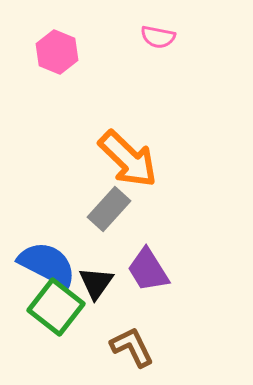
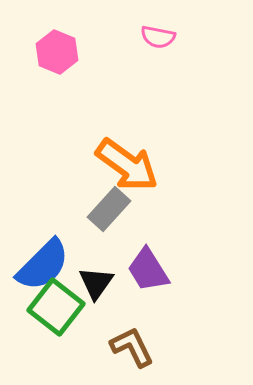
orange arrow: moved 1 px left, 6 px down; rotated 8 degrees counterclockwise
blue semicircle: moved 4 px left, 1 px down; rotated 108 degrees clockwise
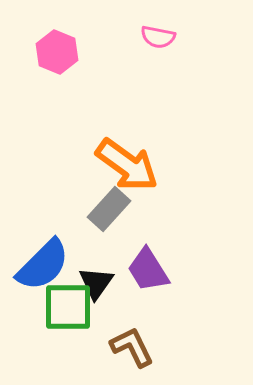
green square: moved 12 px right; rotated 38 degrees counterclockwise
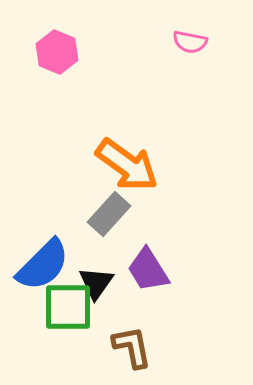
pink semicircle: moved 32 px right, 5 px down
gray rectangle: moved 5 px down
brown L-shape: rotated 15 degrees clockwise
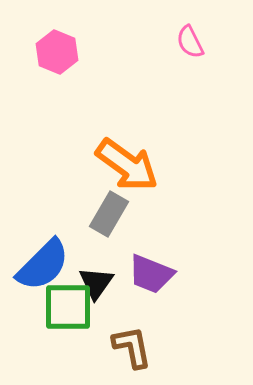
pink semicircle: rotated 52 degrees clockwise
gray rectangle: rotated 12 degrees counterclockwise
purple trapezoid: moved 3 px right, 4 px down; rotated 36 degrees counterclockwise
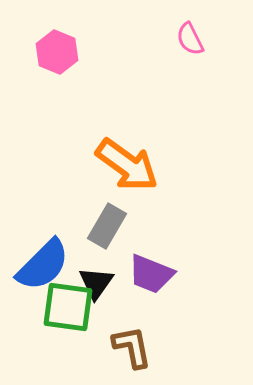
pink semicircle: moved 3 px up
gray rectangle: moved 2 px left, 12 px down
green square: rotated 8 degrees clockwise
